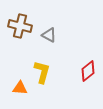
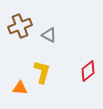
brown cross: rotated 35 degrees counterclockwise
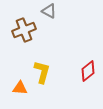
brown cross: moved 4 px right, 4 px down
gray triangle: moved 24 px up
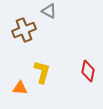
red diamond: rotated 40 degrees counterclockwise
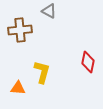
brown cross: moved 4 px left; rotated 15 degrees clockwise
red diamond: moved 9 px up
orange triangle: moved 2 px left
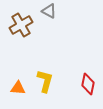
brown cross: moved 1 px right, 5 px up; rotated 25 degrees counterclockwise
red diamond: moved 22 px down
yellow L-shape: moved 3 px right, 9 px down
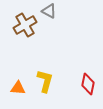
brown cross: moved 4 px right
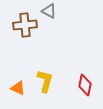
brown cross: rotated 25 degrees clockwise
red diamond: moved 3 px left, 1 px down
orange triangle: rotated 21 degrees clockwise
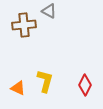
brown cross: moved 1 px left
red diamond: rotated 15 degrees clockwise
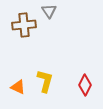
gray triangle: rotated 28 degrees clockwise
orange triangle: moved 1 px up
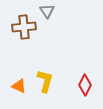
gray triangle: moved 2 px left
brown cross: moved 2 px down
orange triangle: moved 1 px right, 1 px up
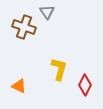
gray triangle: moved 1 px down
brown cross: rotated 25 degrees clockwise
yellow L-shape: moved 14 px right, 12 px up
